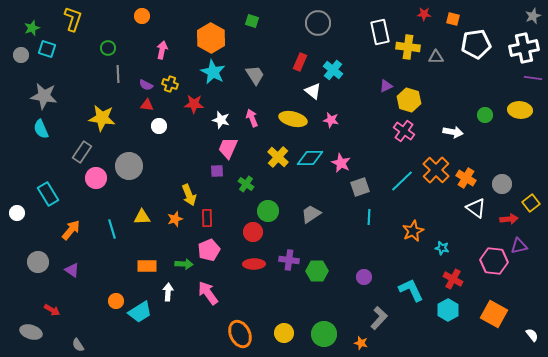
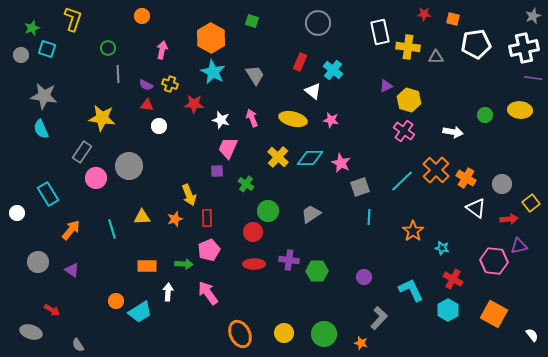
orange star at (413, 231): rotated 10 degrees counterclockwise
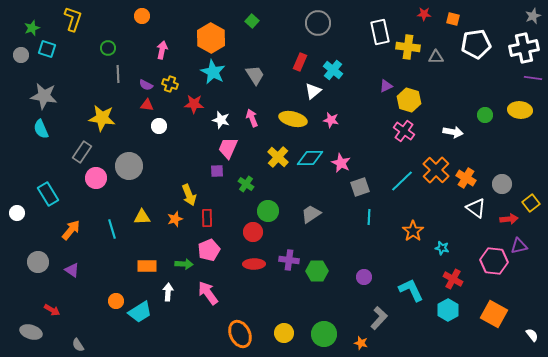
green square at (252, 21): rotated 24 degrees clockwise
white triangle at (313, 91): rotated 42 degrees clockwise
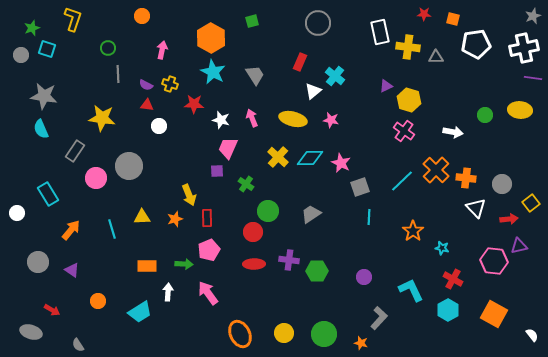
green square at (252, 21): rotated 32 degrees clockwise
cyan cross at (333, 70): moved 2 px right, 6 px down
gray rectangle at (82, 152): moved 7 px left, 1 px up
orange cross at (466, 178): rotated 24 degrees counterclockwise
white triangle at (476, 208): rotated 10 degrees clockwise
orange circle at (116, 301): moved 18 px left
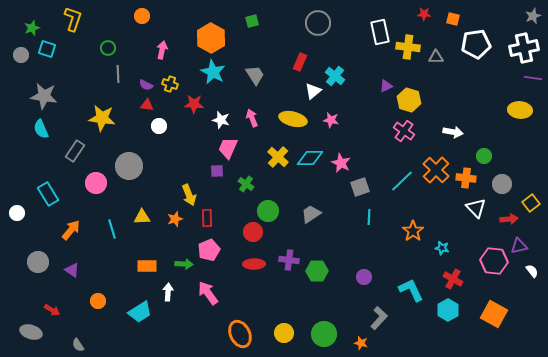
green circle at (485, 115): moved 1 px left, 41 px down
pink circle at (96, 178): moved 5 px down
white semicircle at (532, 335): moved 64 px up
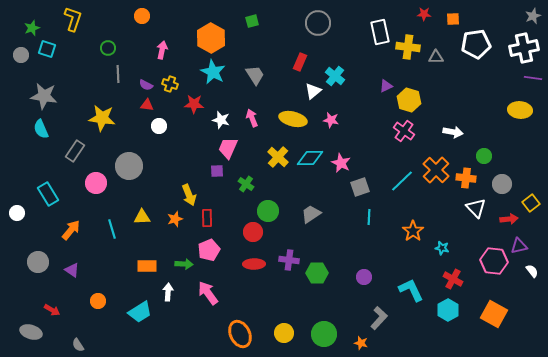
orange square at (453, 19): rotated 16 degrees counterclockwise
green hexagon at (317, 271): moved 2 px down
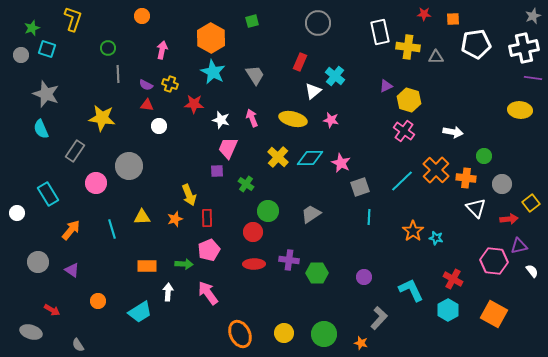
gray star at (44, 96): moved 2 px right, 2 px up; rotated 12 degrees clockwise
cyan star at (442, 248): moved 6 px left, 10 px up
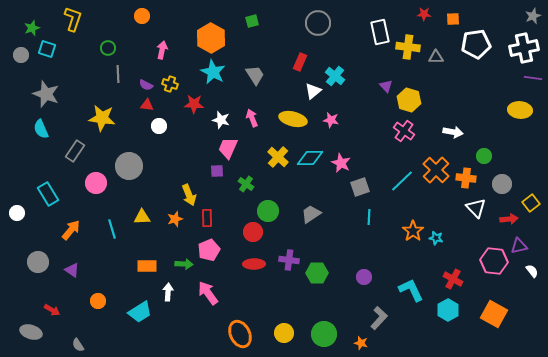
purple triangle at (386, 86): rotated 48 degrees counterclockwise
